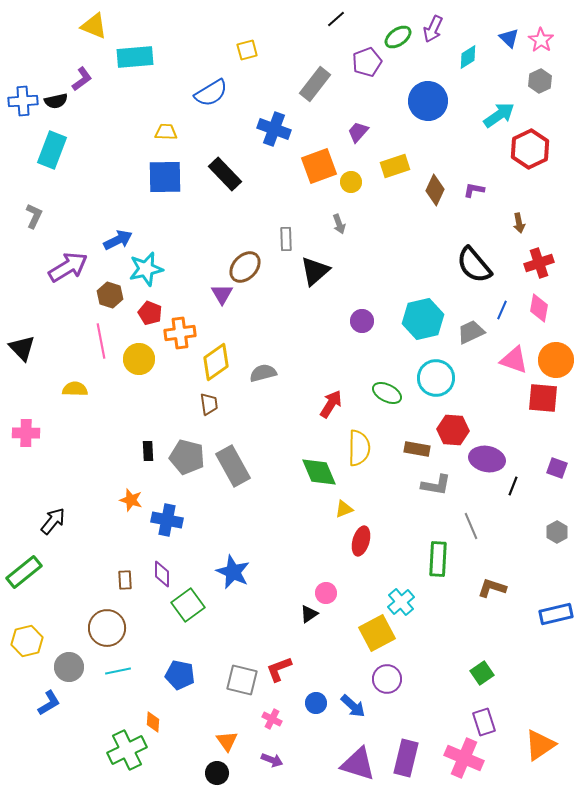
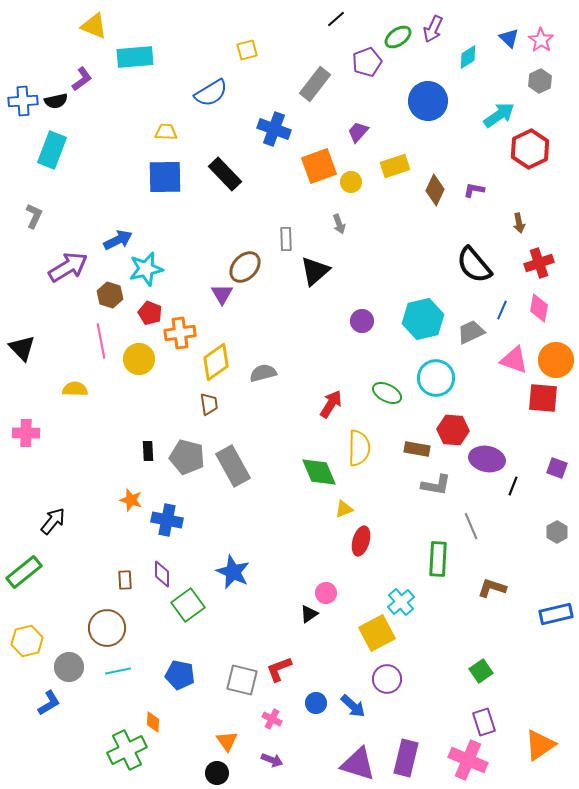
green square at (482, 673): moved 1 px left, 2 px up
pink cross at (464, 758): moved 4 px right, 2 px down
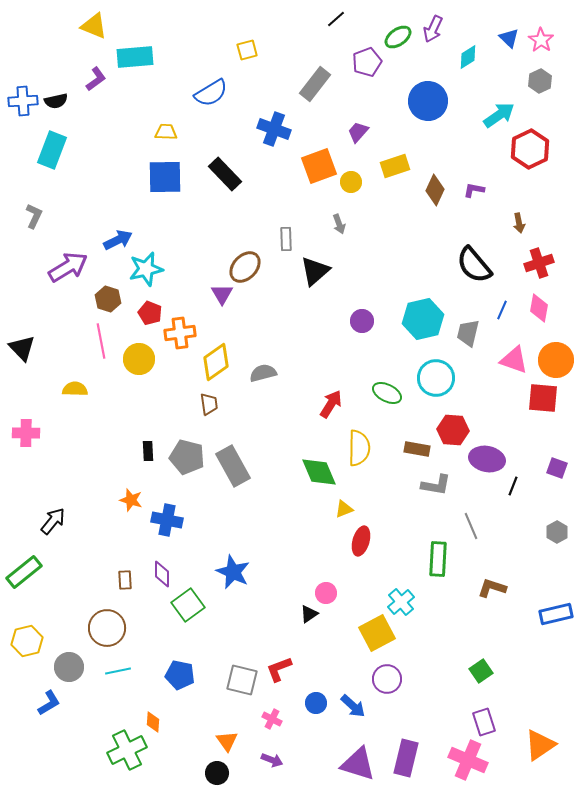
purple L-shape at (82, 79): moved 14 px right
brown hexagon at (110, 295): moved 2 px left, 4 px down
gray trapezoid at (471, 332): moved 3 px left, 1 px down; rotated 52 degrees counterclockwise
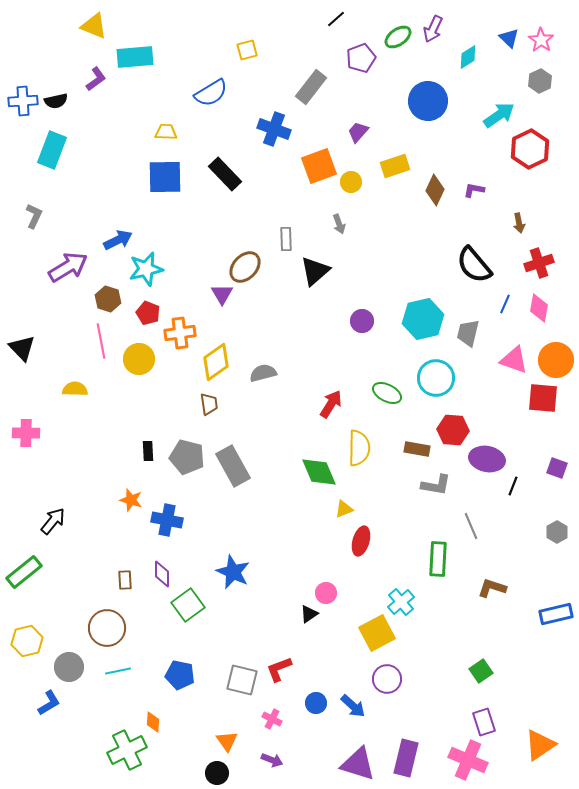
purple pentagon at (367, 62): moved 6 px left, 4 px up
gray rectangle at (315, 84): moved 4 px left, 3 px down
blue line at (502, 310): moved 3 px right, 6 px up
red pentagon at (150, 313): moved 2 px left
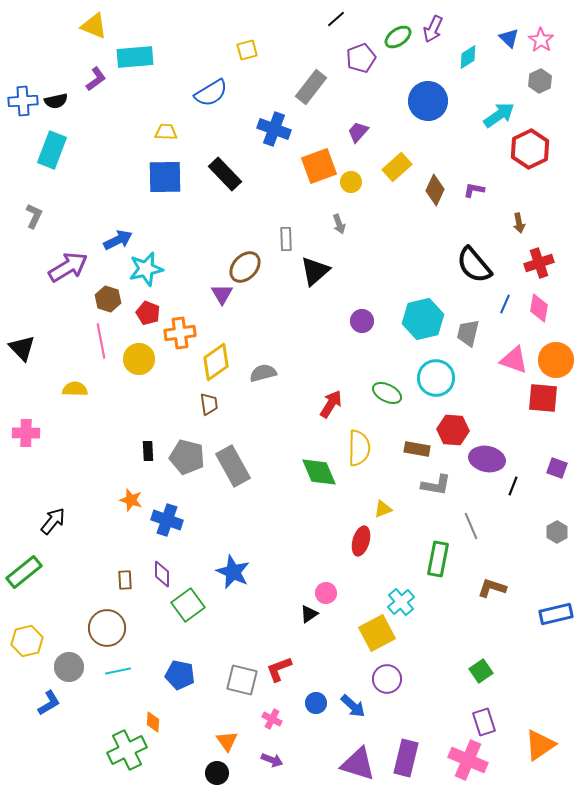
yellow rectangle at (395, 166): moved 2 px right, 1 px down; rotated 24 degrees counterclockwise
yellow triangle at (344, 509): moved 39 px right
blue cross at (167, 520): rotated 8 degrees clockwise
green rectangle at (438, 559): rotated 8 degrees clockwise
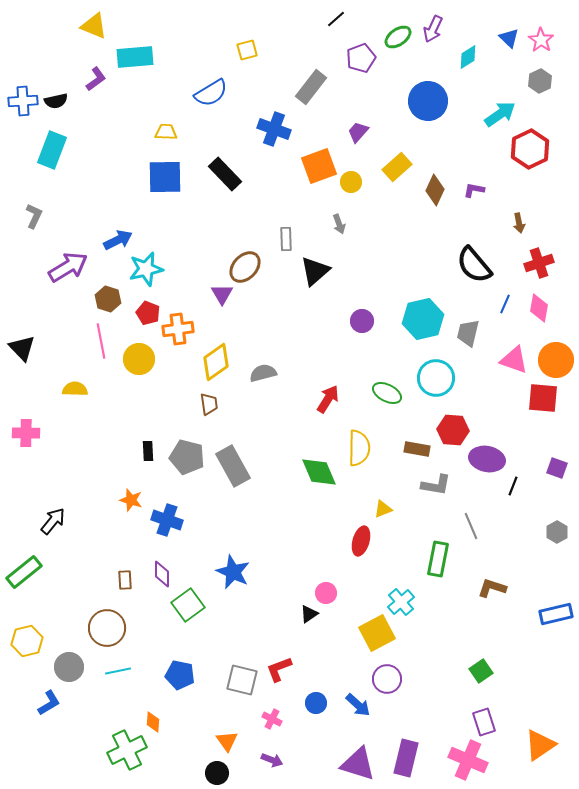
cyan arrow at (499, 115): moved 1 px right, 1 px up
orange cross at (180, 333): moved 2 px left, 4 px up
red arrow at (331, 404): moved 3 px left, 5 px up
blue arrow at (353, 706): moved 5 px right, 1 px up
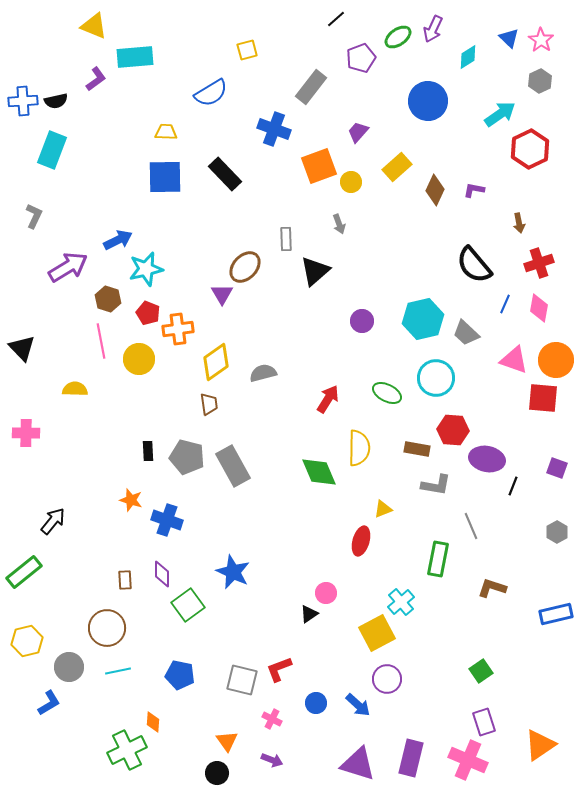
gray trapezoid at (468, 333): moved 2 px left; rotated 60 degrees counterclockwise
purple rectangle at (406, 758): moved 5 px right
